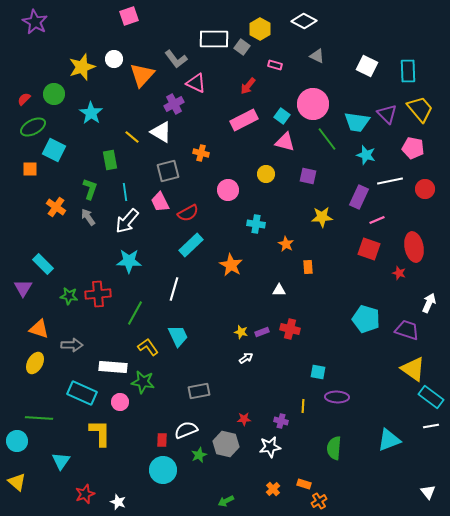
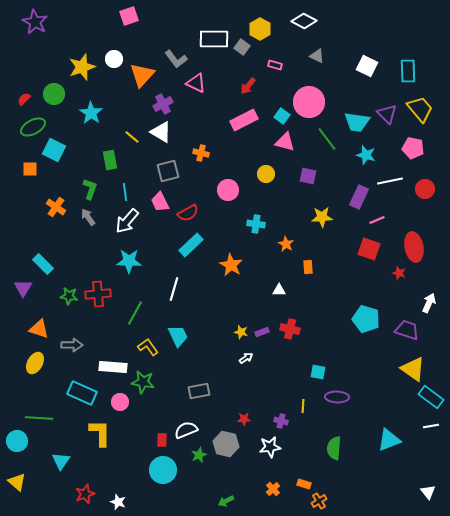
purple cross at (174, 104): moved 11 px left
pink circle at (313, 104): moved 4 px left, 2 px up
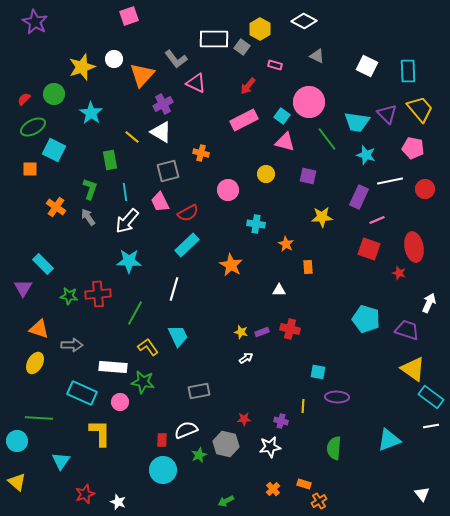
cyan rectangle at (191, 245): moved 4 px left
white triangle at (428, 492): moved 6 px left, 2 px down
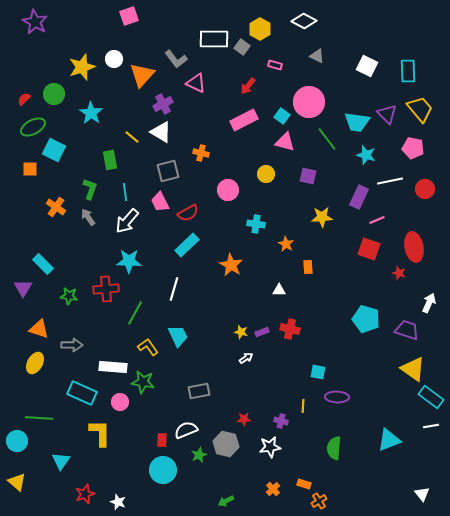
red cross at (98, 294): moved 8 px right, 5 px up
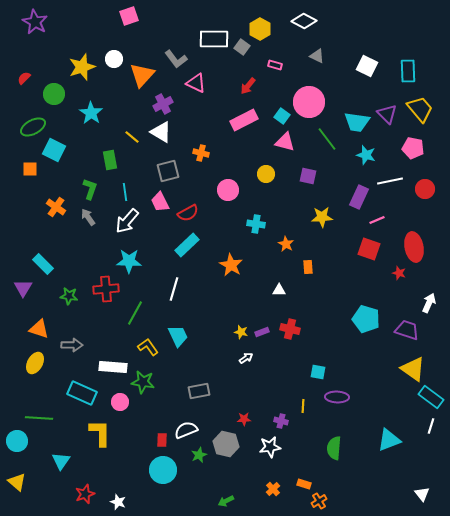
red semicircle at (24, 99): moved 21 px up
white line at (431, 426): rotated 63 degrees counterclockwise
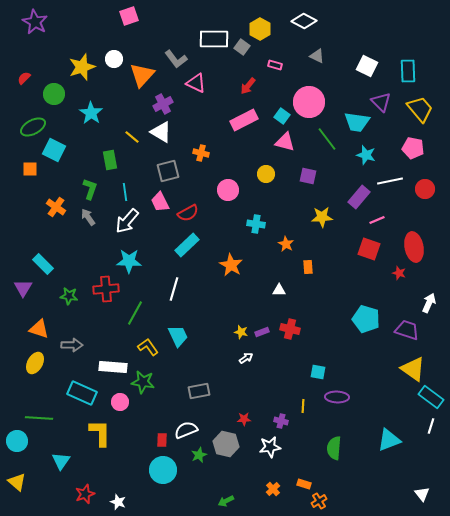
purple triangle at (387, 114): moved 6 px left, 12 px up
purple rectangle at (359, 197): rotated 15 degrees clockwise
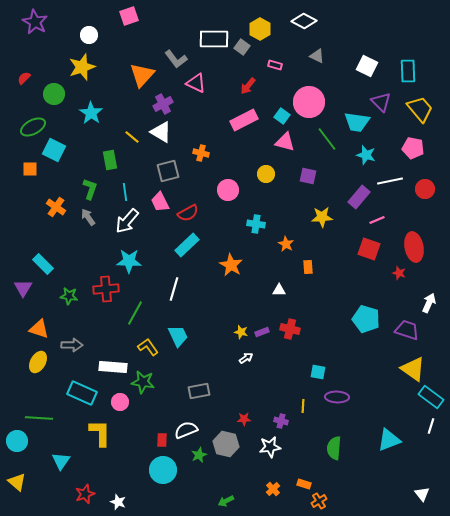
white circle at (114, 59): moved 25 px left, 24 px up
yellow ellipse at (35, 363): moved 3 px right, 1 px up
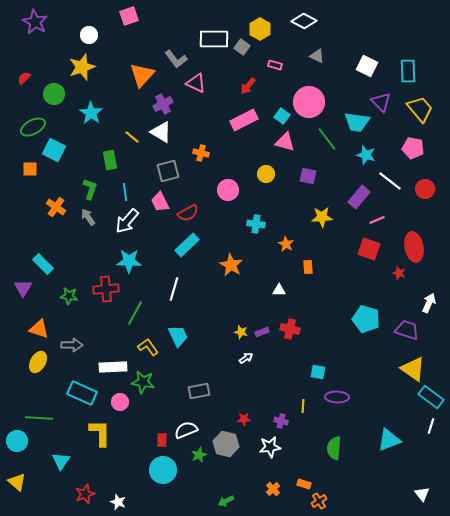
white line at (390, 181): rotated 50 degrees clockwise
white rectangle at (113, 367): rotated 8 degrees counterclockwise
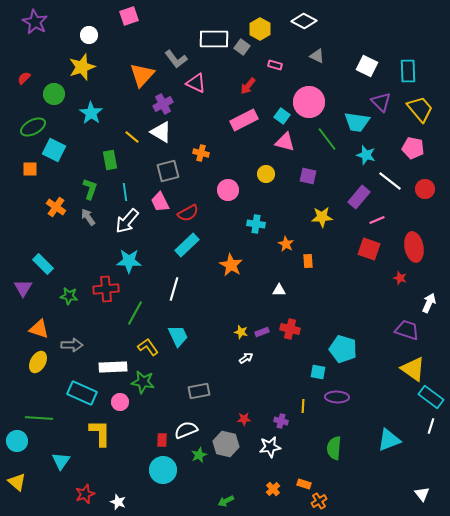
orange rectangle at (308, 267): moved 6 px up
red star at (399, 273): moved 1 px right, 5 px down
cyan pentagon at (366, 319): moved 23 px left, 30 px down
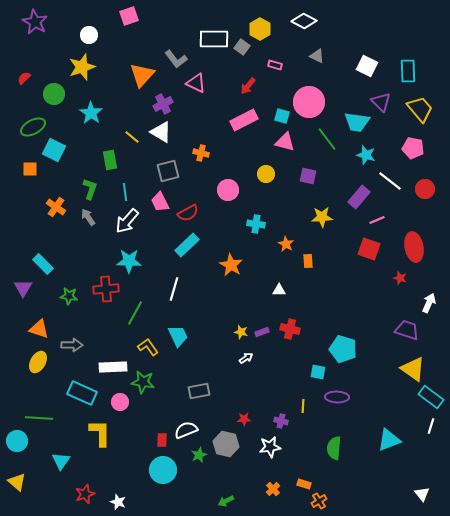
cyan square at (282, 116): rotated 21 degrees counterclockwise
